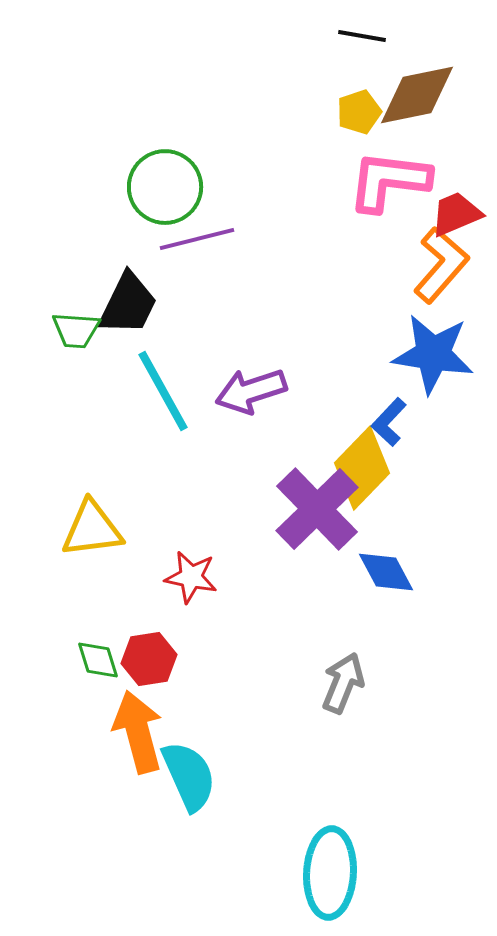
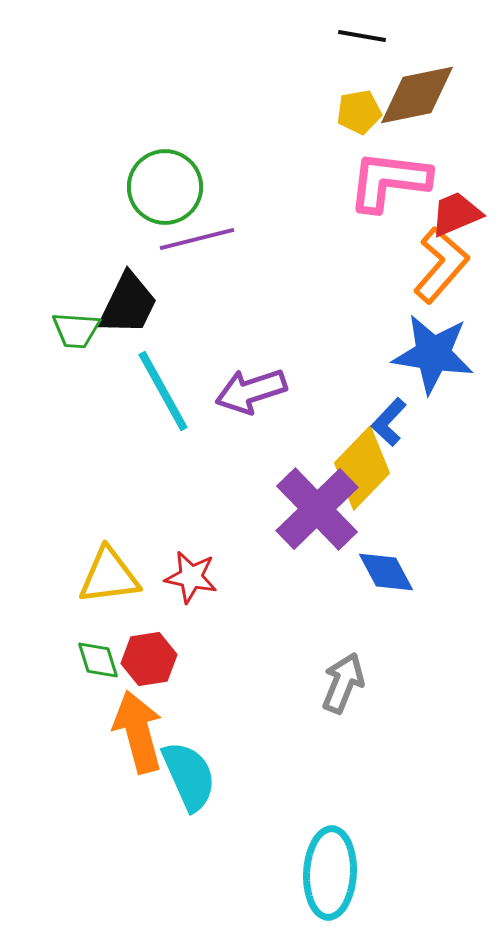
yellow pentagon: rotated 9 degrees clockwise
yellow triangle: moved 17 px right, 47 px down
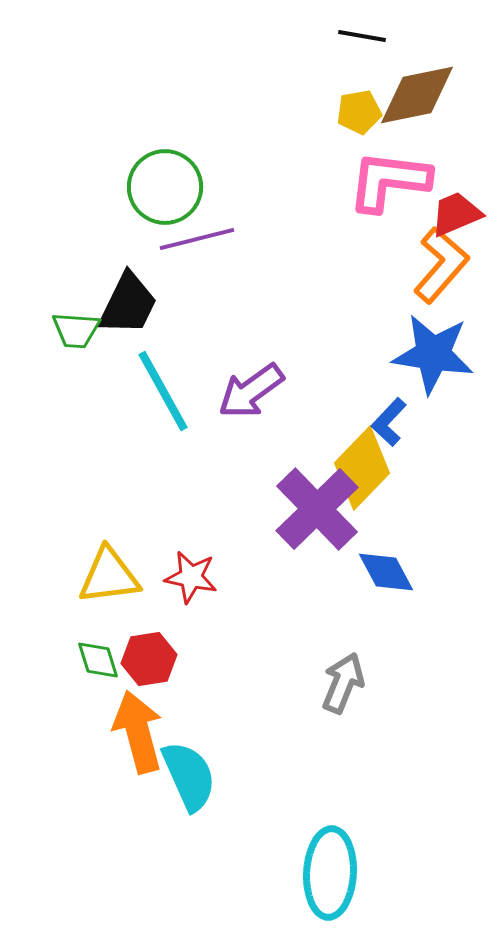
purple arrow: rotated 18 degrees counterclockwise
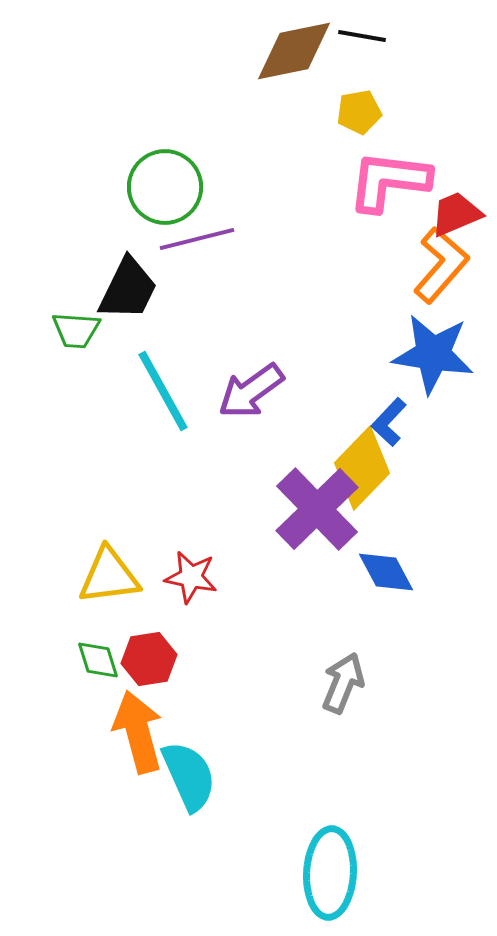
brown diamond: moved 123 px left, 44 px up
black trapezoid: moved 15 px up
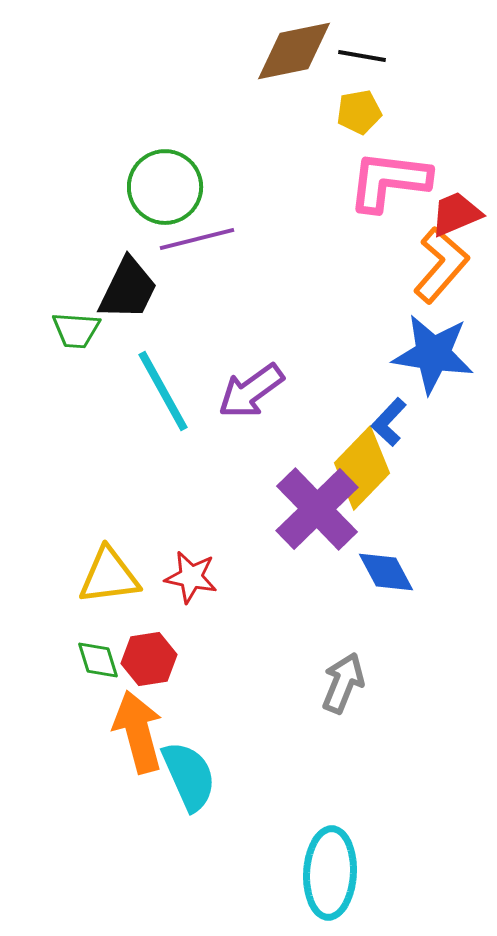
black line: moved 20 px down
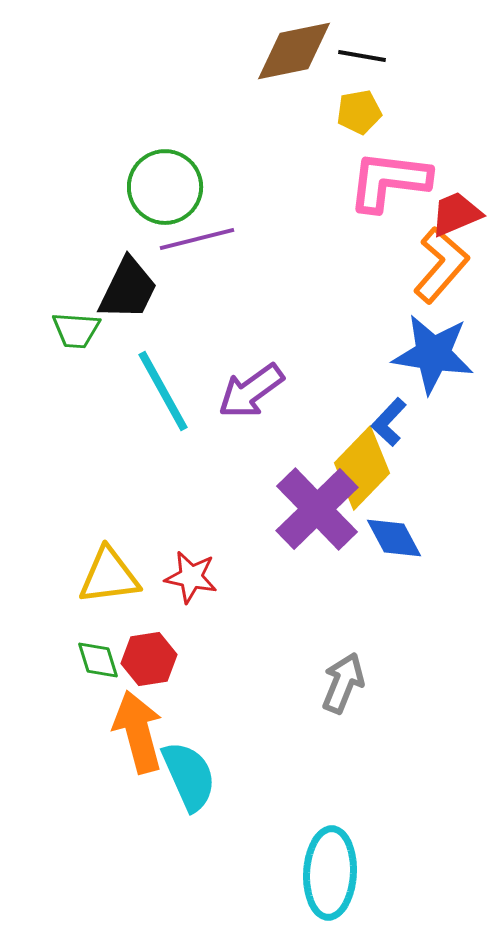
blue diamond: moved 8 px right, 34 px up
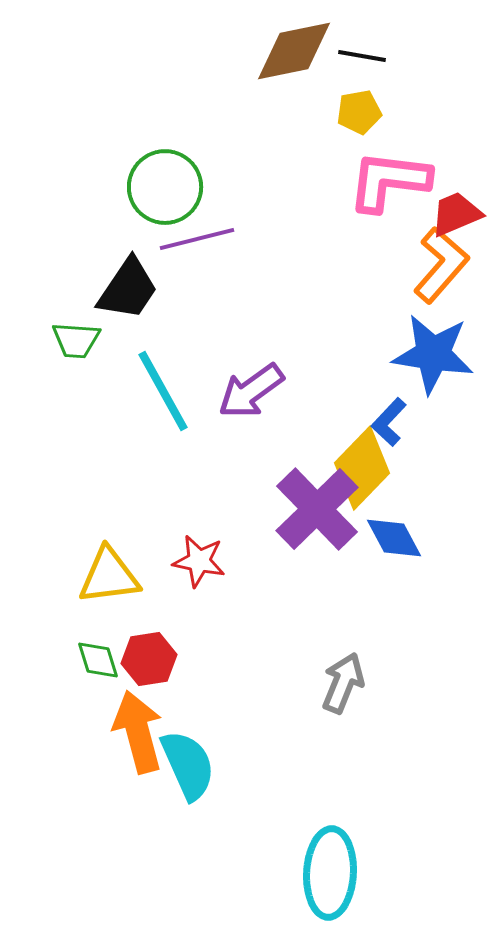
black trapezoid: rotated 8 degrees clockwise
green trapezoid: moved 10 px down
red star: moved 8 px right, 16 px up
cyan semicircle: moved 1 px left, 11 px up
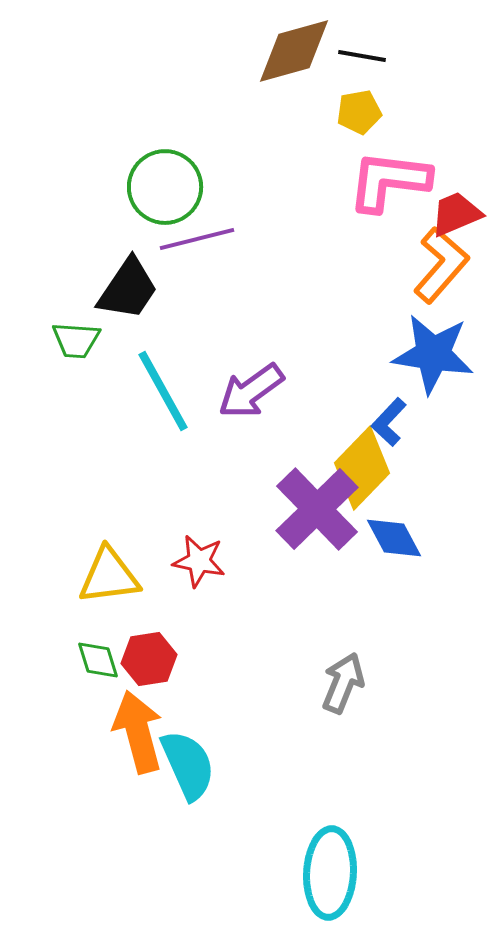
brown diamond: rotated 4 degrees counterclockwise
